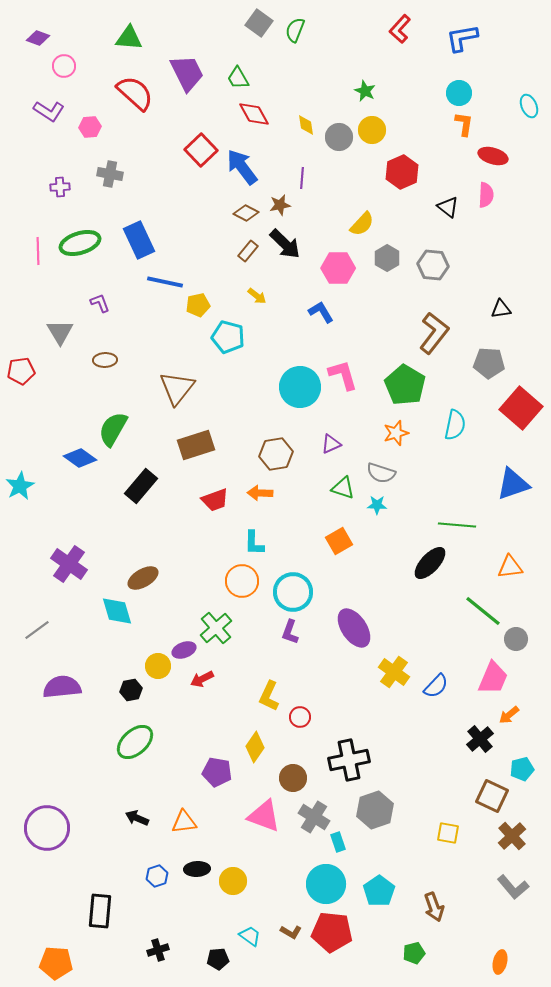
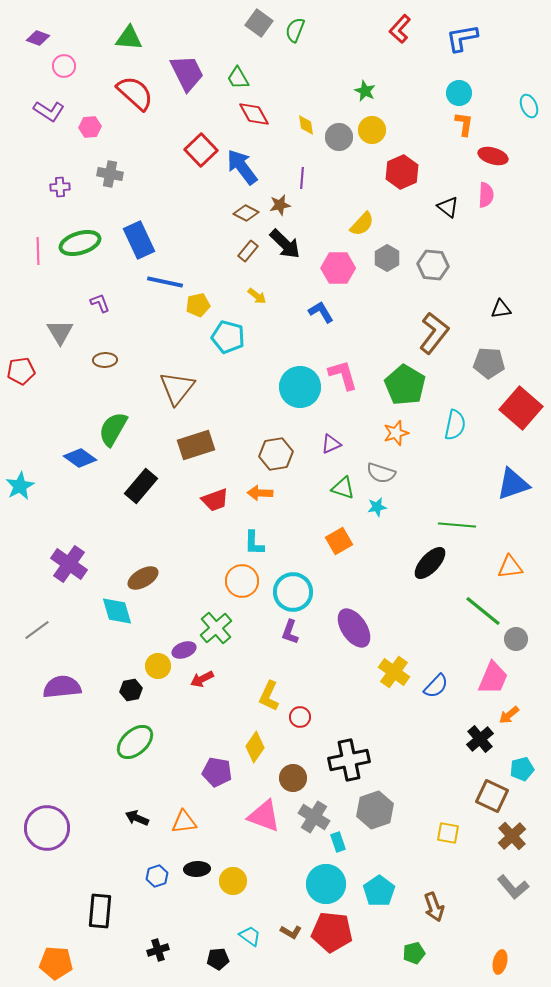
cyan star at (377, 505): moved 2 px down; rotated 12 degrees counterclockwise
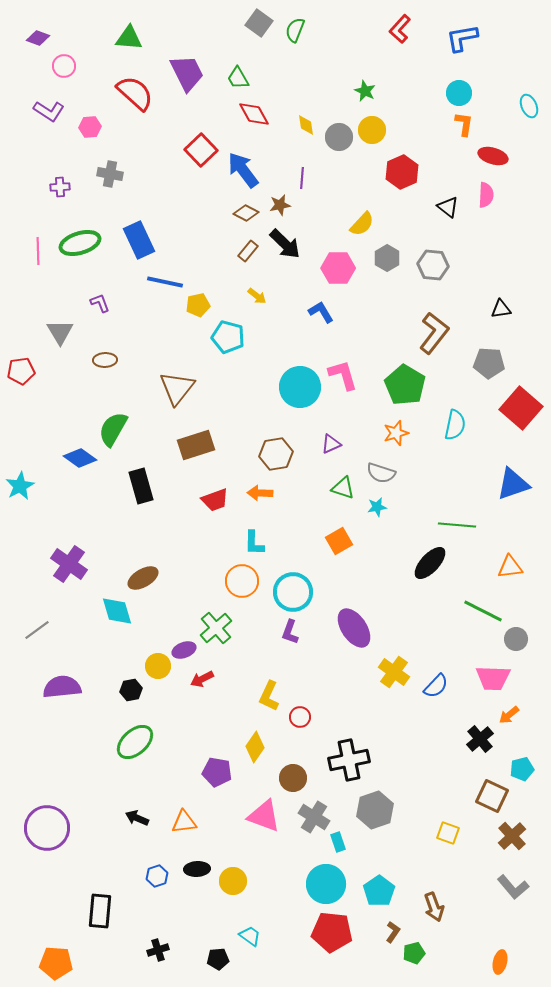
blue arrow at (242, 167): moved 1 px right, 3 px down
black rectangle at (141, 486): rotated 56 degrees counterclockwise
green line at (483, 611): rotated 12 degrees counterclockwise
pink trapezoid at (493, 678): rotated 69 degrees clockwise
yellow square at (448, 833): rotated 10 degrees clockwise
brown L-shape at (291, 932): moved 102 px right; rotated 85 degrees counterclockwise
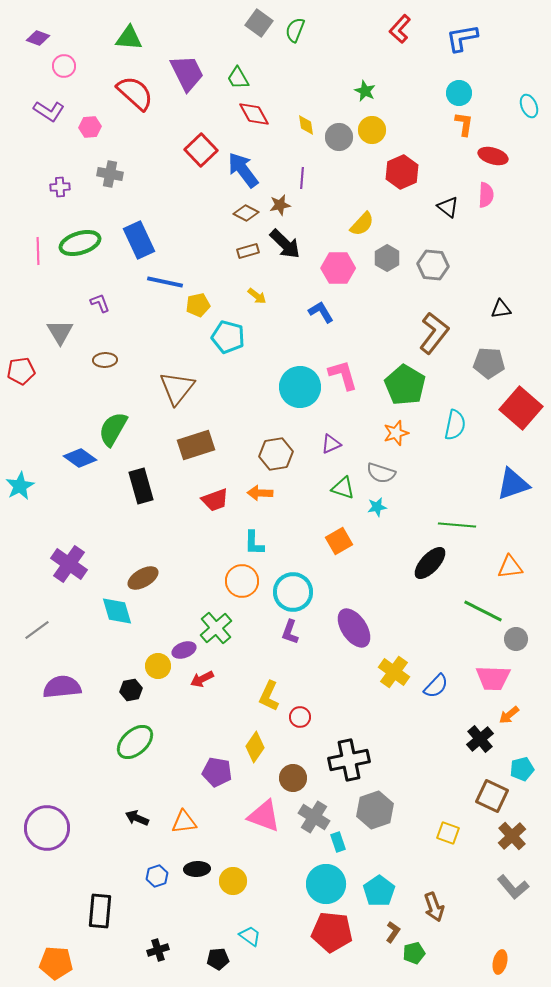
brown rectangle at (248, 251): rotated 35 degrees clockwise
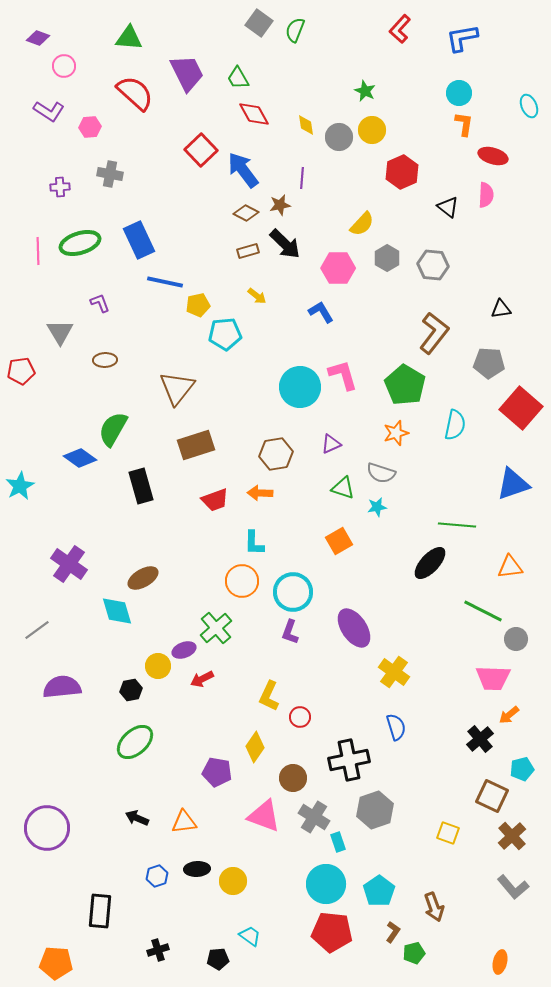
cyan pentagon at (228, 337): moved 3 px left, 3 px up; rotated 20 degrees counterclockwise
blue semicircle at (436, 686): moved 40 px left, 41 px down; rotated 60 degrees counterclockwise
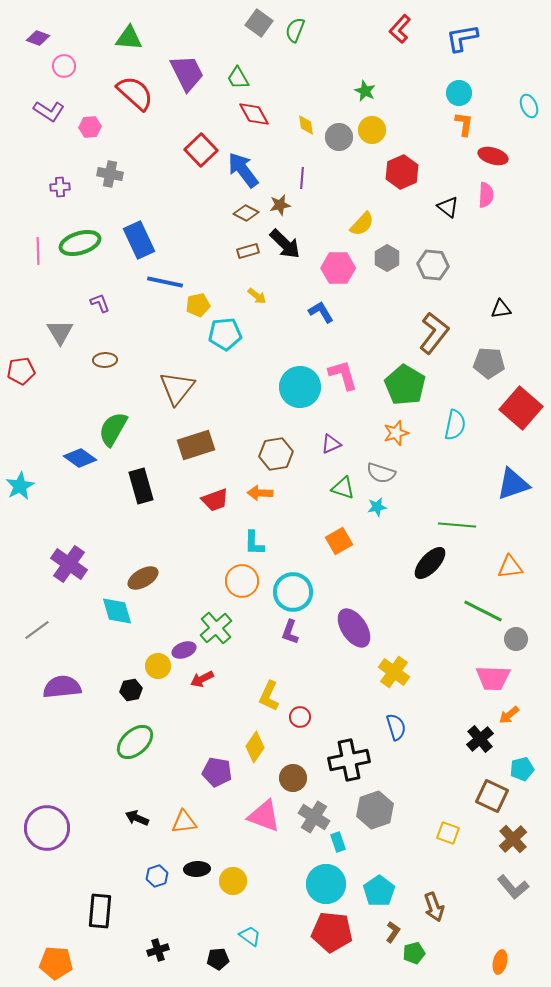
brown cross at (512, 836): moved 1 px right, 3 px down
